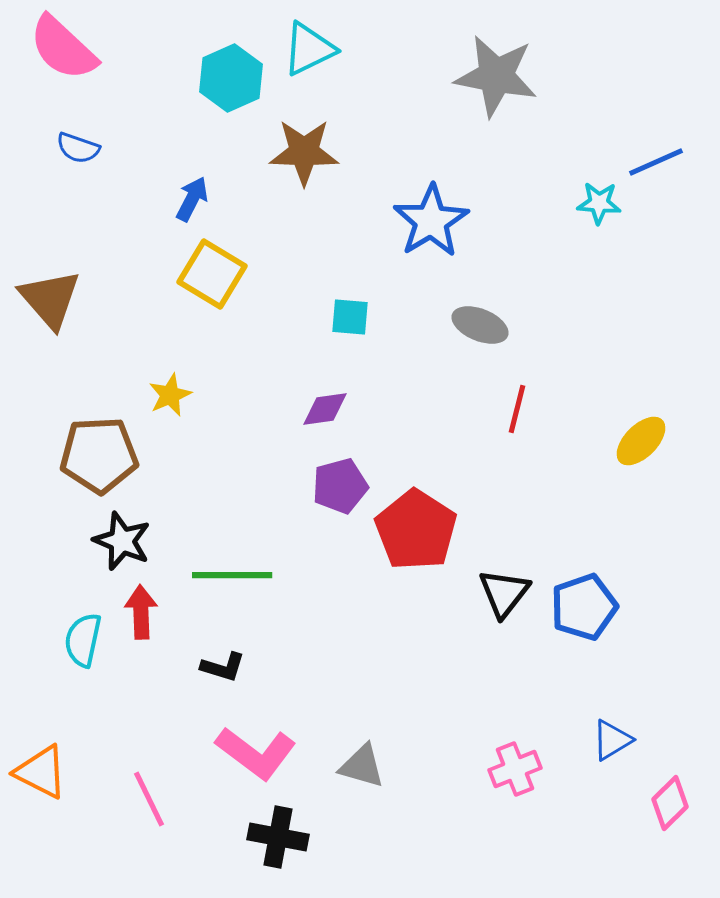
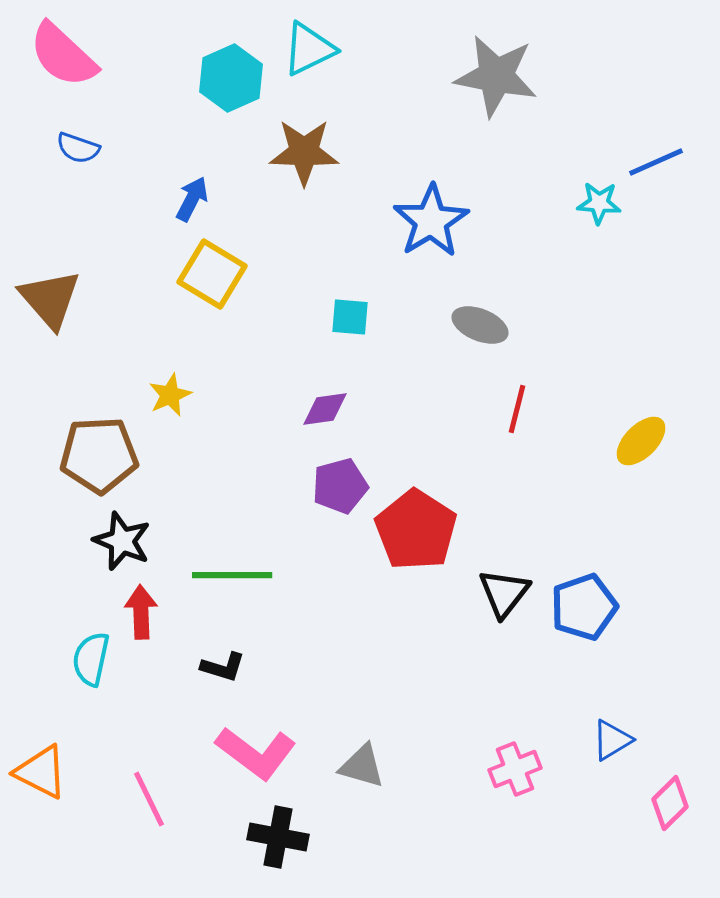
pink semicircle: moved 7 px down
cyan semicircle: moved 8 px right, 19 px down
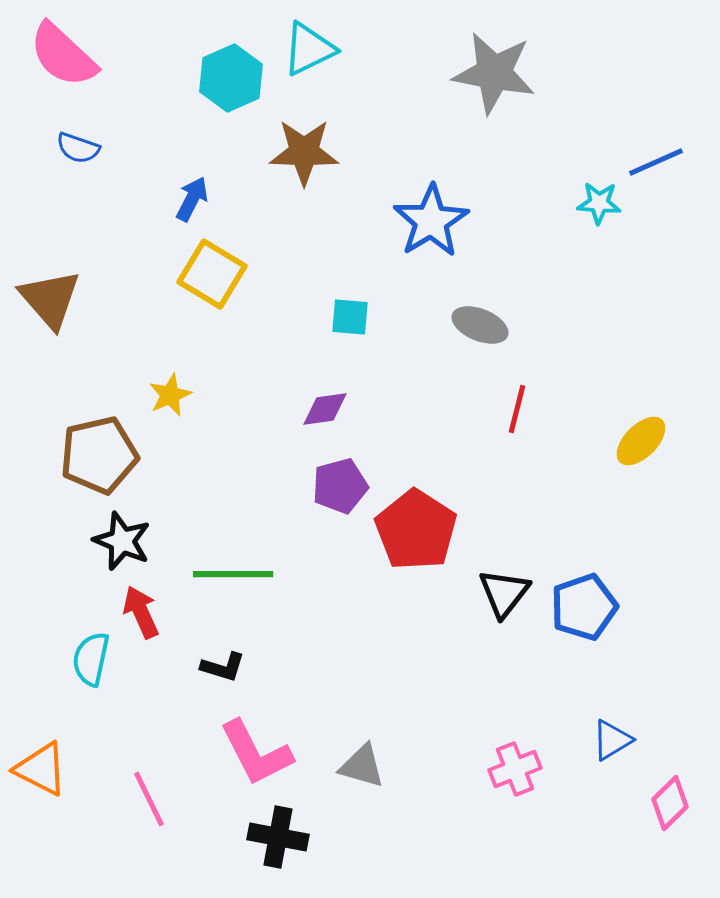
gray star: moved 2 px left, 3 px up
brown pentagon: rotated 10 degrees counterclockwise
green line: moved 1 px right, 1 px up
red arrow: rotated 22 degrees counterclockwise
pink L-shape: rotated 26 degrees clockwise
orange triangle: moved 3 px up
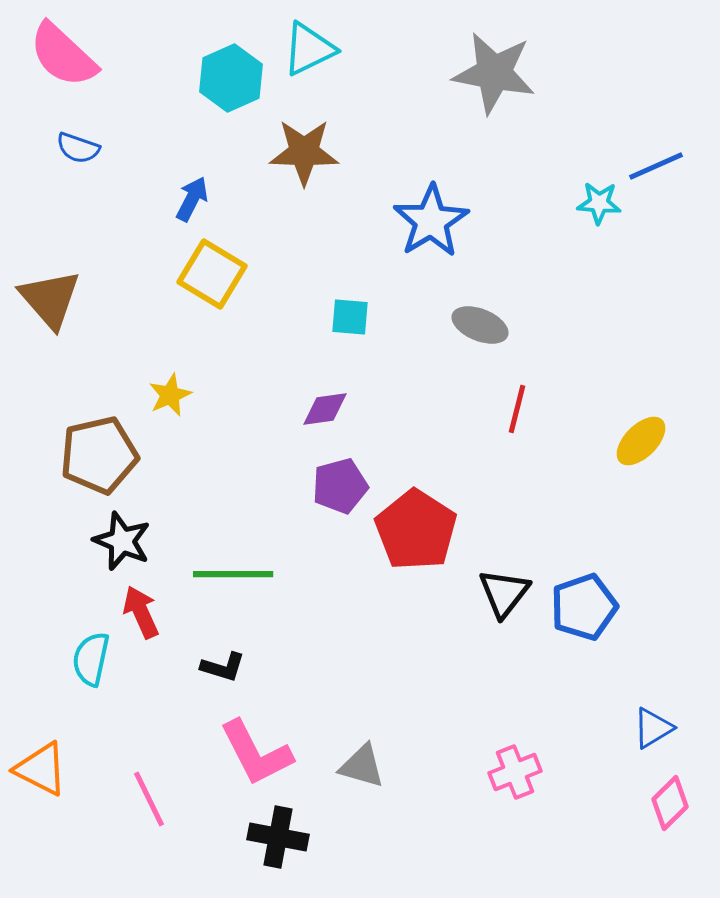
blue line: moved 4 px down
blue triangle: moved 41 px right, 12 px up
pink cross: moved 3 px down
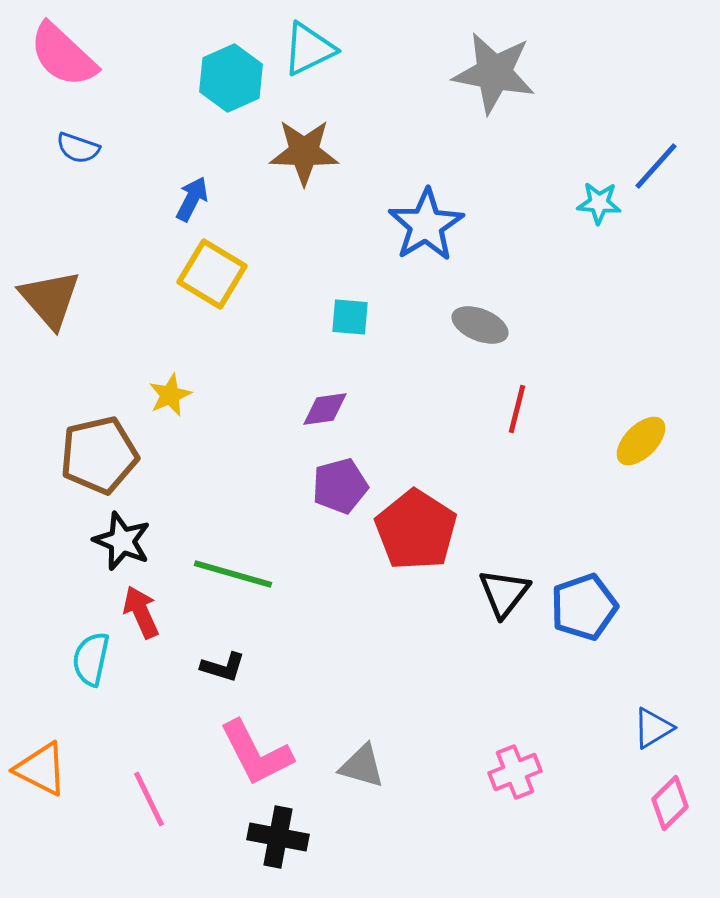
blue line: rotated 24 degrees counterclockwise
blue star: moved 5 px left, 4 px down
green line: rotated 16 degrees clockwise
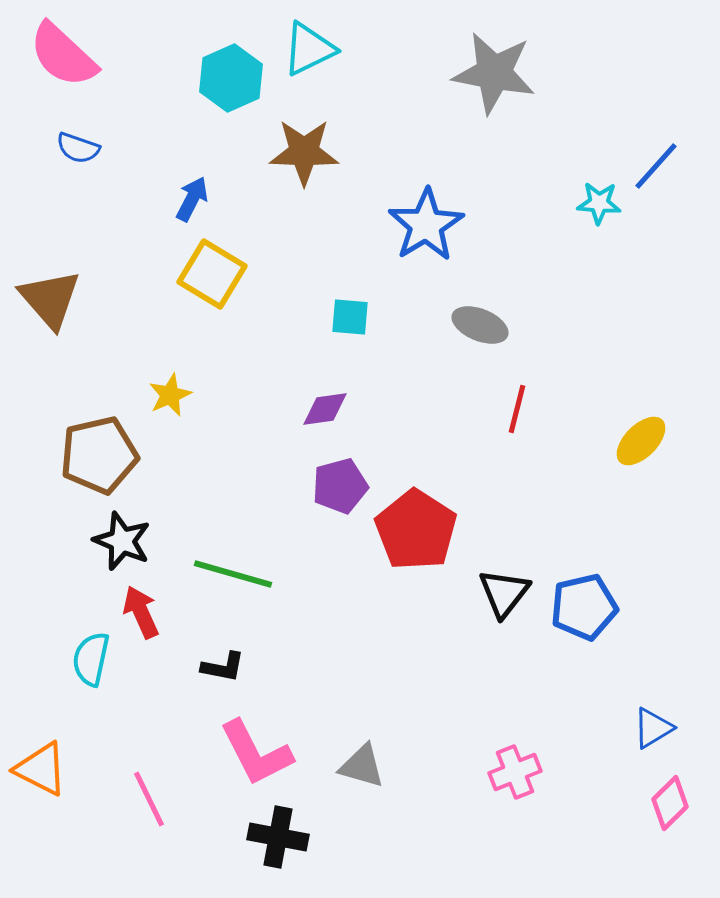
blue pentagon: rotated 6 degrees clockwise
black L-shape: rotated 6 degrees counterclockwise
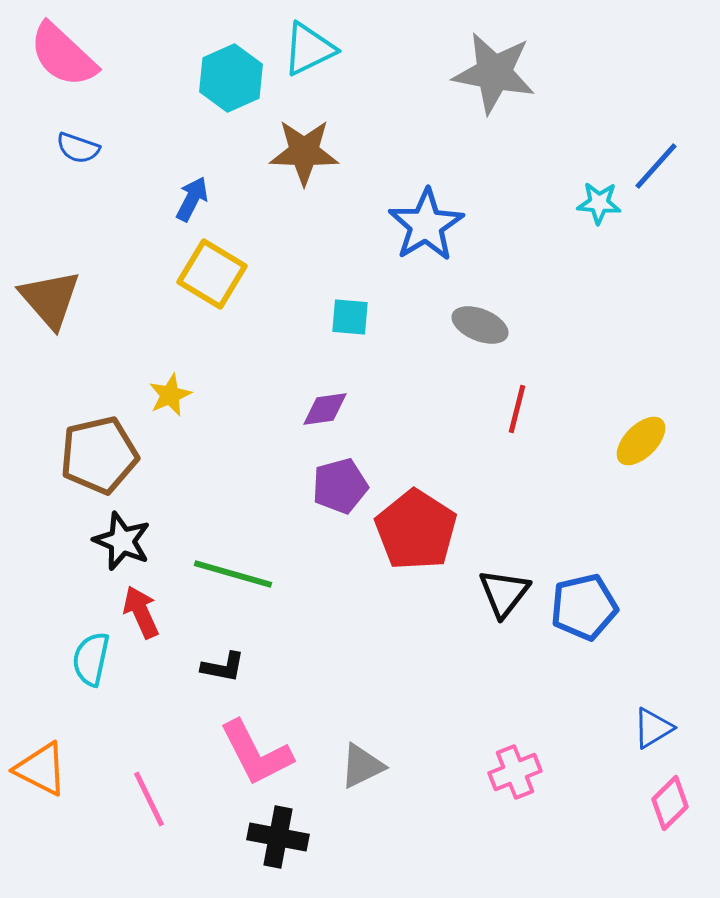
gray triangle: rotated 42 degrees counterclockwise
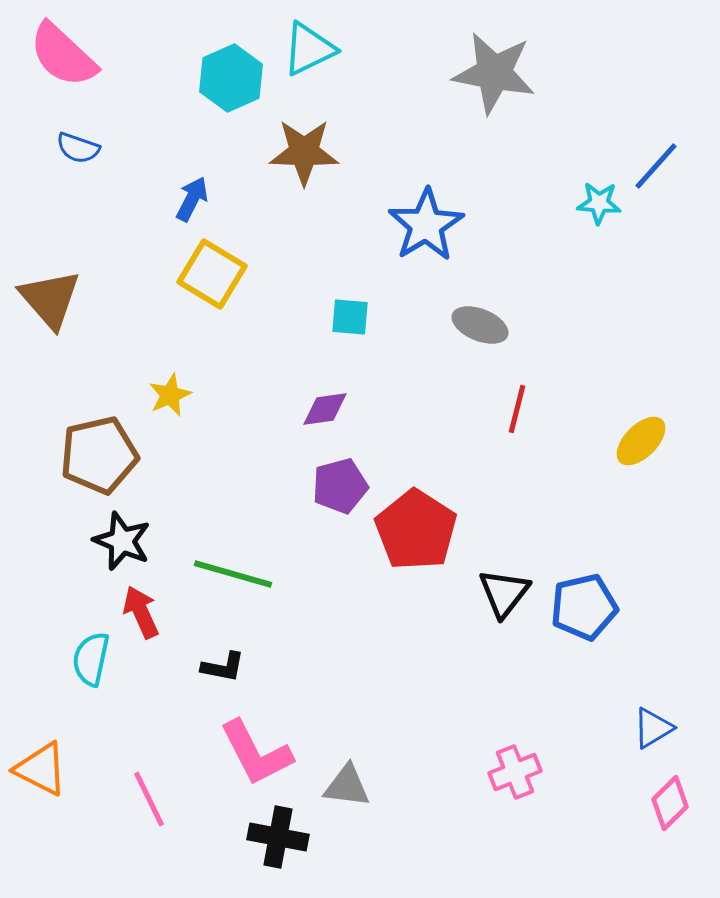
gray triangle: moved 15 px left, 20 px down; rotated 33 degrees clockwise
